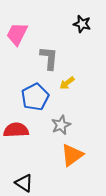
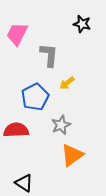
gray L-shape: moved 3 px up
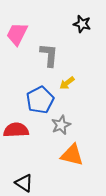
blue pentagon: moved 5 px right, 3 px down
orange triangle: rotated 50 degrees clockwise
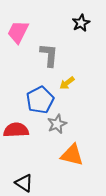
black star: moved 1 px left, 1 px up; rotated 30 degrees clockwise
pink trapezoid: moved 1 px right, 2 px up
gray star: moved 4 px left, 1 px up
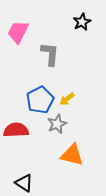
black star: moved 1 px right, 1 px up
gray L-shape: moved 1 px right, 1 px up
yellow arrow: moved 16 px down
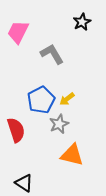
gray L-shape: moved 2 px right; rotated 35 degrees counterclockwise
blue pentagon: moved 1 px right
gray star: moved 2 px right
red semicircle: rotated 75 degrees clockwise
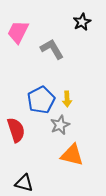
gray L-shape: moved 5 px up
yellow arrow: rotated 56 degrees counterclockwise
gray star: moved 1 px right, 1 px down
black triangle: rotated 18 degrees counterclockwise
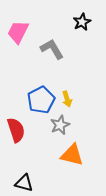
yellow arrow: rotated 14 degrees counterclockwise
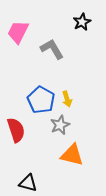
blue pentagon: rotated 16 degrees counterclockwise
black triangle: moved 4 px right
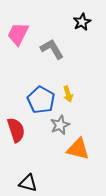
pink trapezoid: moved 2 px down
yellow arrow: moved 1 px right, 5 px up
orange triangle: moved 6 px right, 6 px up
